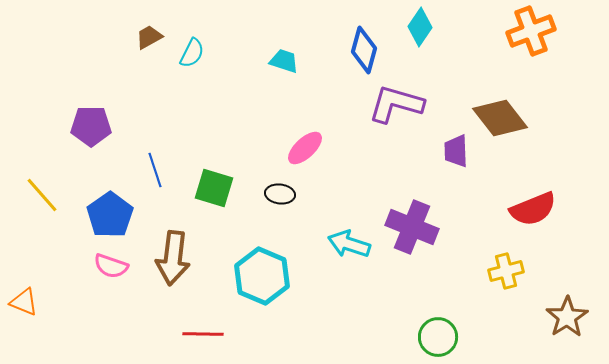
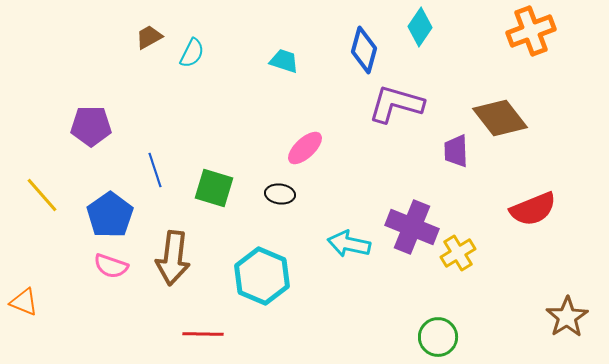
cyan arrow: rotated 6 degrees counterclockwise
yellow cross: moved 48 px left, 18 px up; rotated 16 degrees counterclockwise
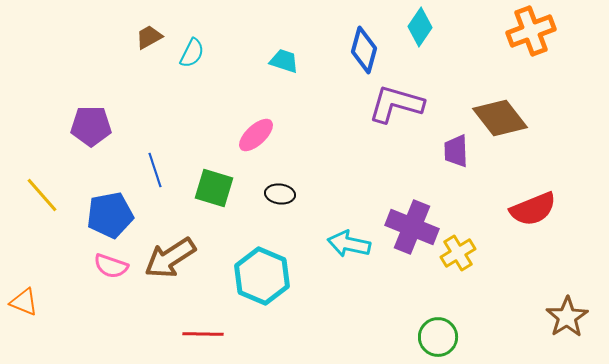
pink ellipse: moved 49 px left, 13 px up
blue pentagon: rotated 24 degrees clockwise
brown arrow: moved 3 px left; rotated 50 degrees clockwise
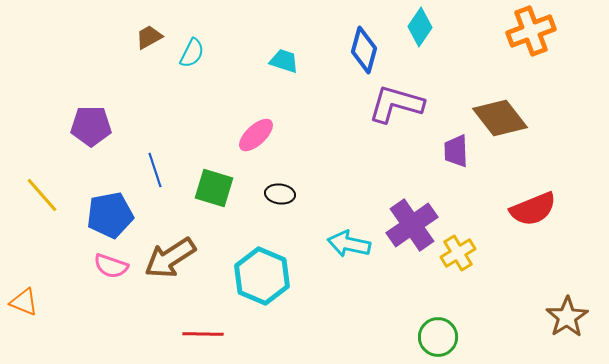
purple cross: moved 2 px up; rotated 33 degrees clockwise
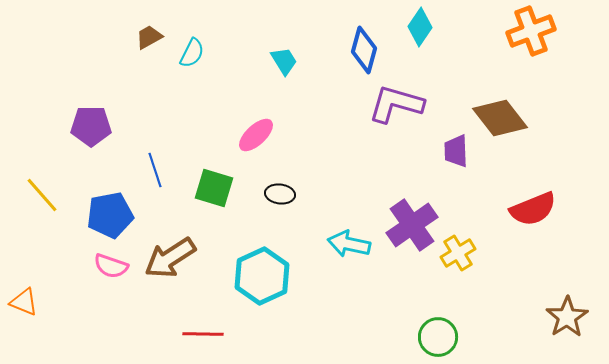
cyan trapezoid: rotated 40 degrees clockwise
cyan hexagon: rotated 12 degrees clockwise
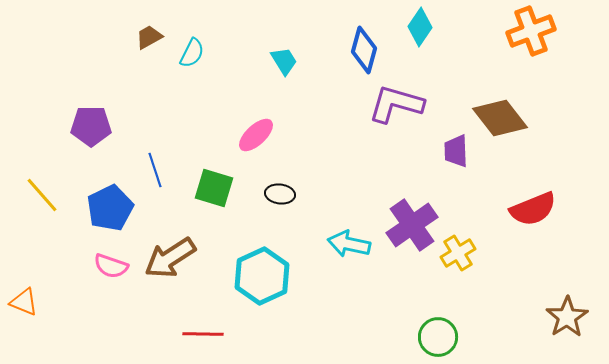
blue pentagon: moved 7 px up; rotated 15 degrees counterclockwise
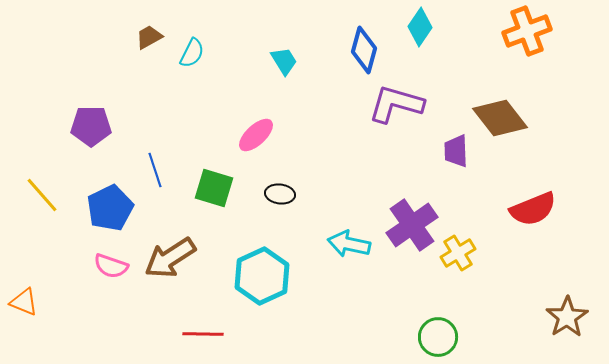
orange cross: moved 4 px left
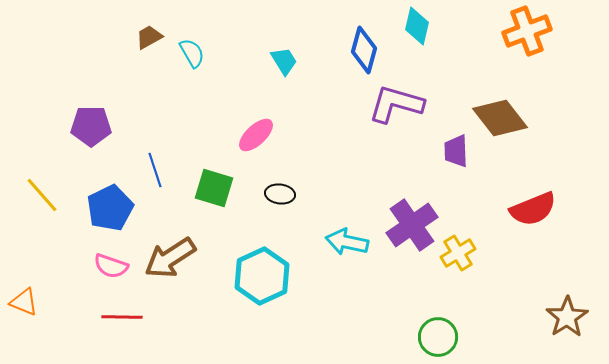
cyan diamond: moved 3 px left, 1 px up; rotated 21 degrees counterclockwise
cyan semicircle: rotated 56 degrees counterclockwise
cyan arrow: moved 2 px left, 2 px up
red line: moved 81 px left, 17 px up
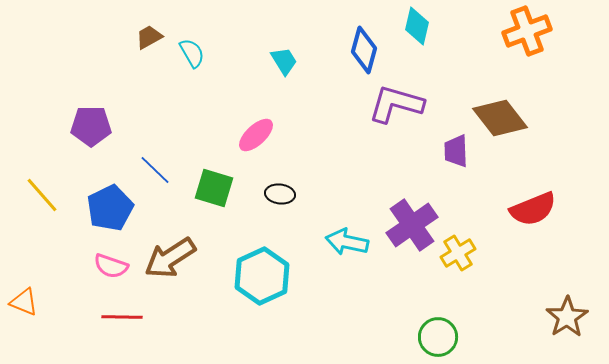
blue line: rotated 28 degrees counterclockwise
